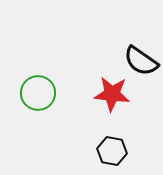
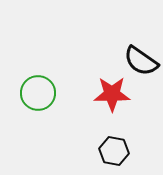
red star: rotated 6 degrees counterclockwise
black hexagon: moved 2 px right
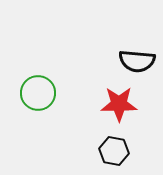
black semicircle: moved 4 px left; rotated 30 degrees counterclockwise
red star: moved 7 px right, 10 px down
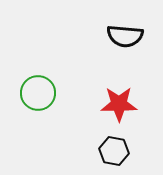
black semicircle: moved 12 px left, 25 px up
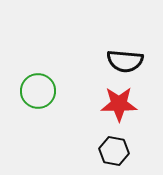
black semicircle: moved 25 px down
green circle: moved 2 px up
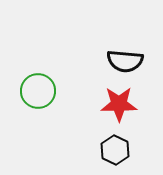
black hexagon: moved 1 px right, 1 px up; rotated 16 degrees clockwise
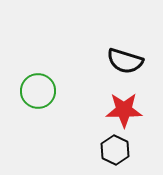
black semicircle: rotated 12 degrees clockwise
red star: moved 5 px right, 6 px down
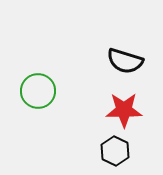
black hexagon: moved 1 px down
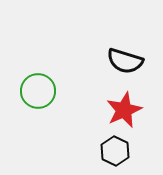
red star: rotated 24 degrees counterclockwise
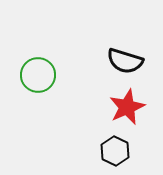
green circle: moved 16 px up
red star: moved 3 px right, 3 px up
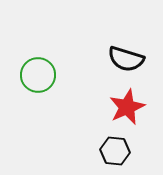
black semicircle: moved 1 px right, 2 px up
black hexagon: rotated 20 degrees counterclockwise
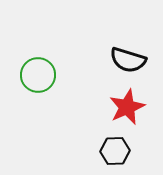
black semicircle: moved 2 px right, 1 px down
black hexagon: rotated 8 degrees counterclockwise
